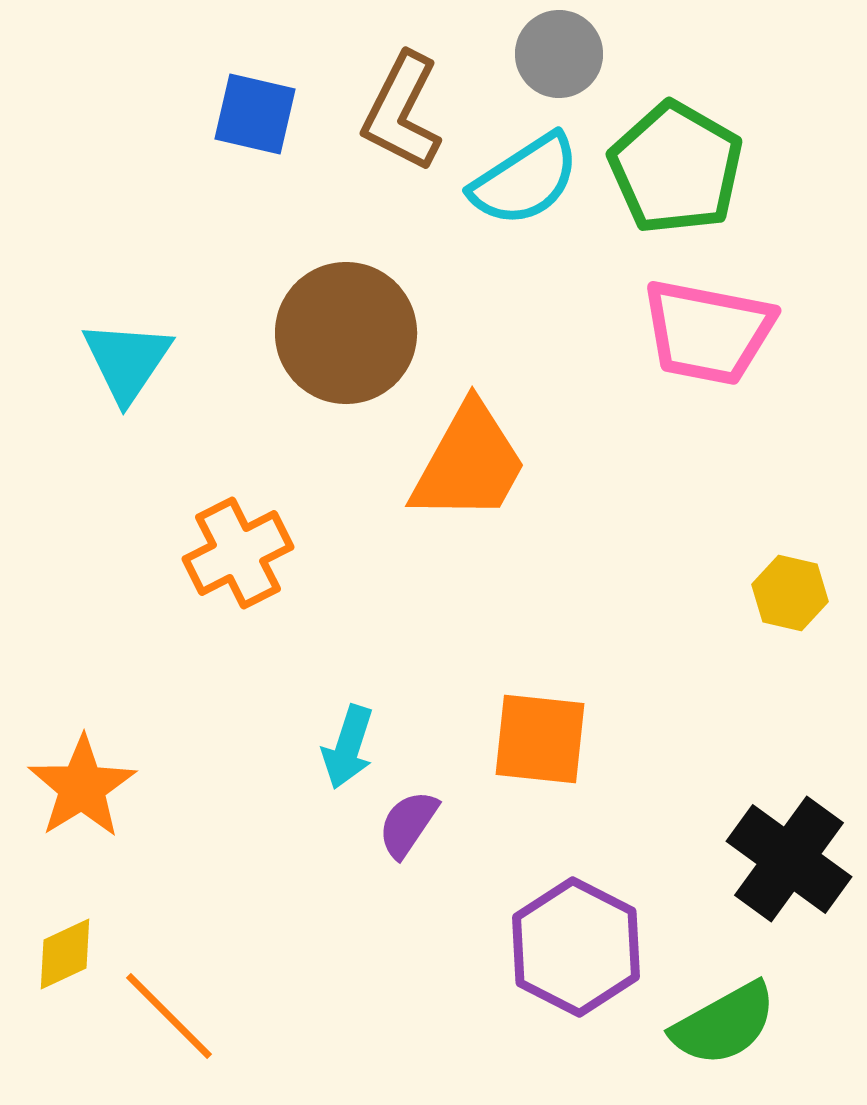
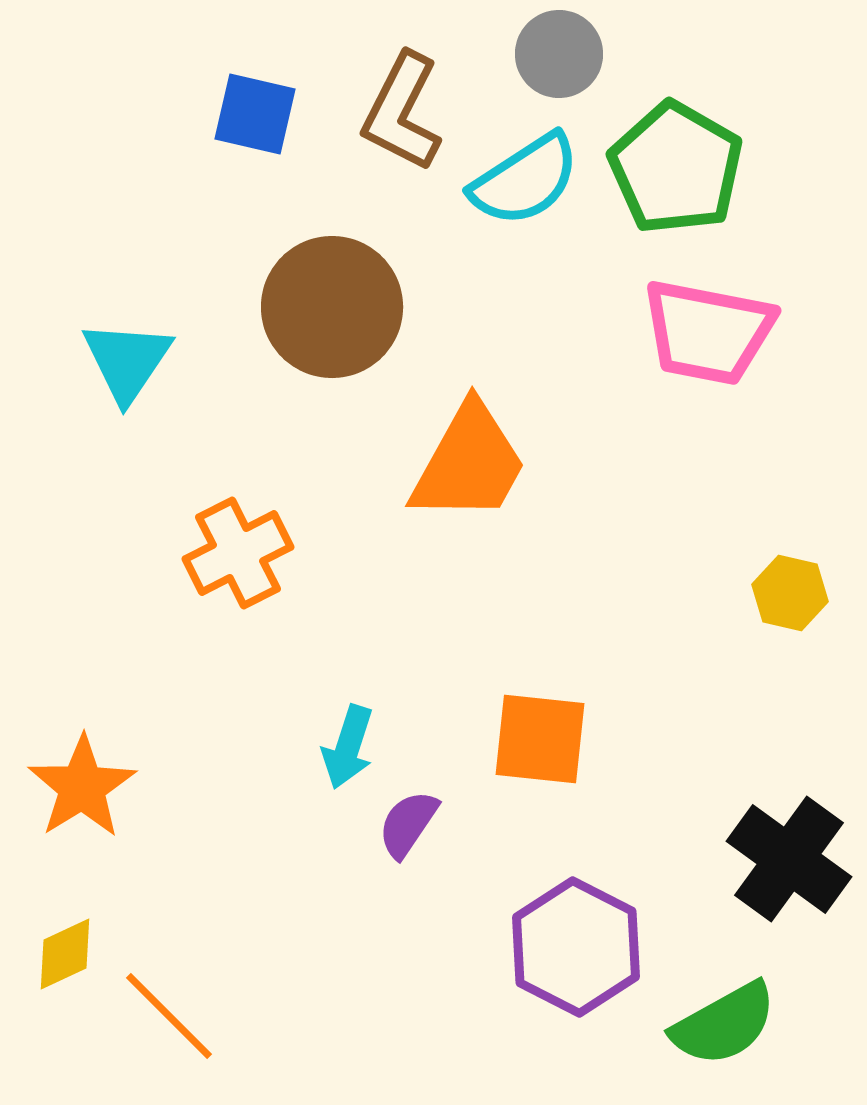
brown circle: moved 14 px left, 26 px up
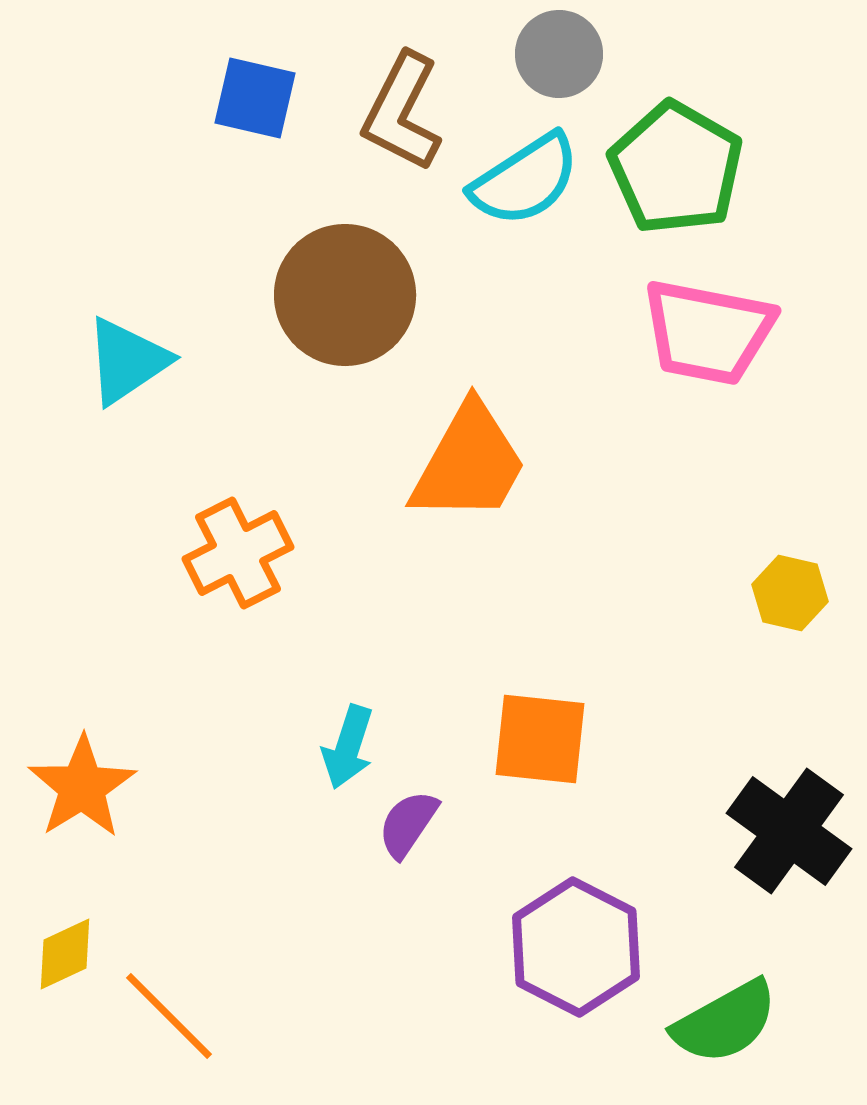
blue square: moved 16 px up
brown circle: moved 13 px right, 12 px up
cyan triangle: rotated 22 degrees clockwise
black cross: moved 28 px up
green semicircle: moved 1 px right, 2 px up
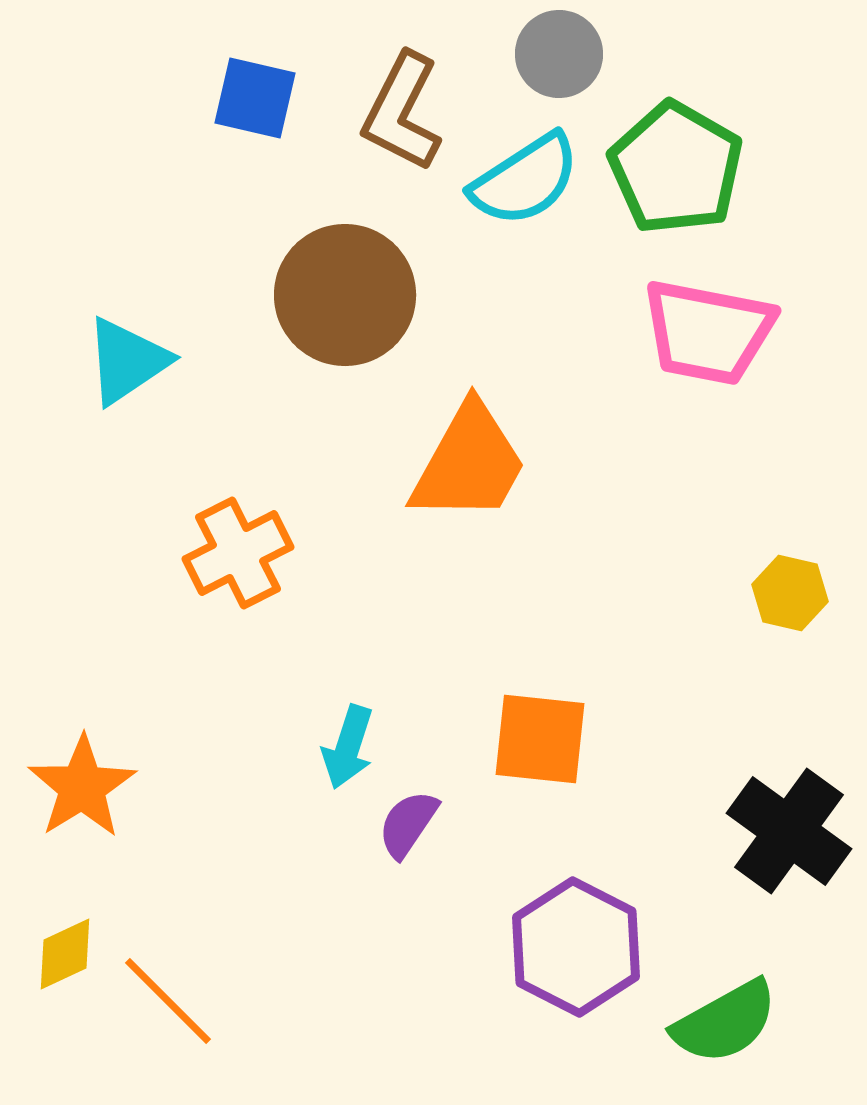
orange line: moved 1 px left, 15 px up
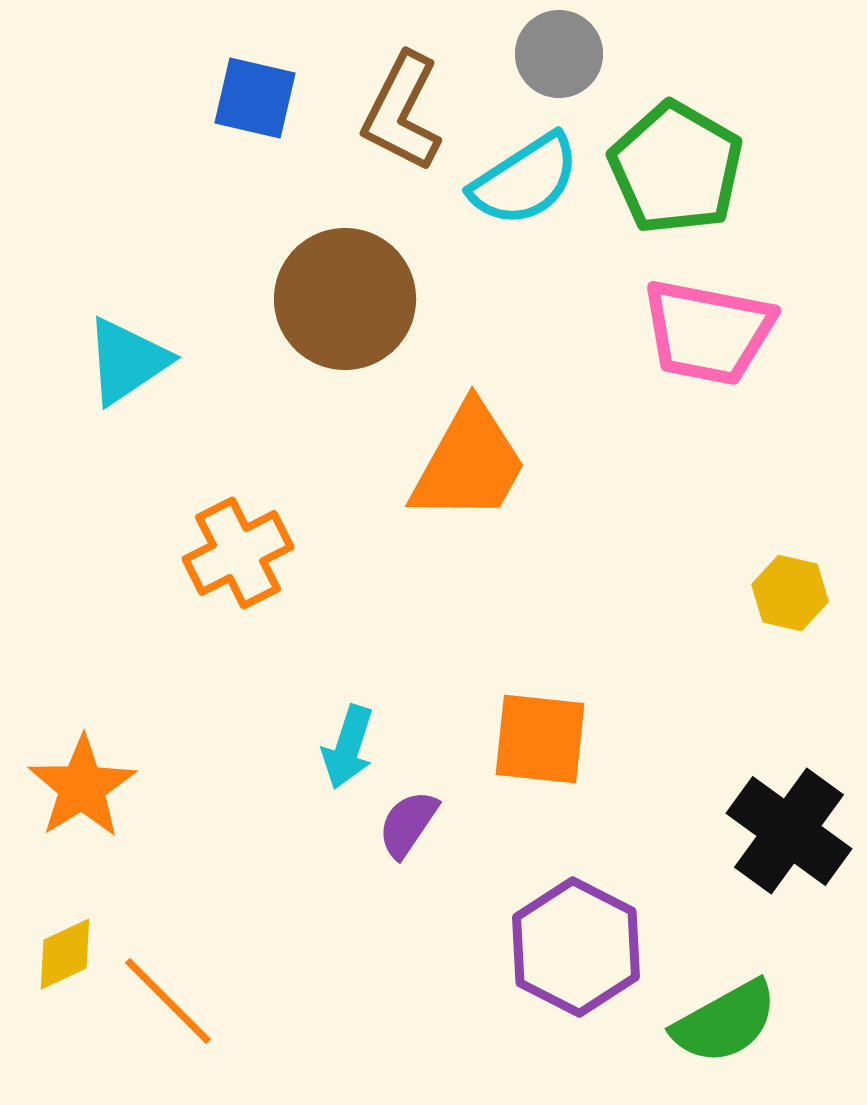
brown circle: moved 4 px down
